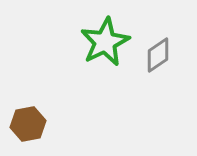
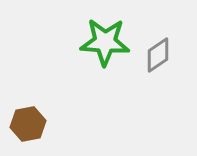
green star: rotated 30 degrees clockwise
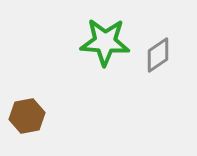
brown hexagon: moved 1 px left, 8 px up
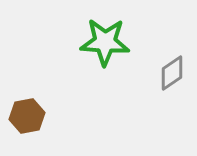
gray diamond: moved 14 px right, 18 px down
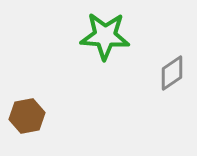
green star: moved 6 px up
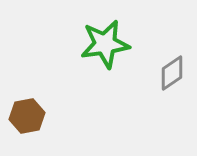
green star: moved 8 px down; rotated 12 degrees counterclockwise
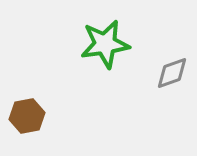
gray diamond: rotated 15 degrees clockwise
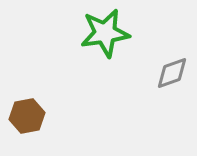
green star: moved 11 px up
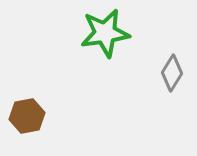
gray diamond: rotated 39 degrees counterclockwise
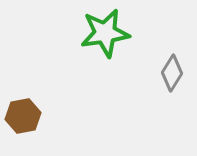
brown hexagon: moved 4 px left
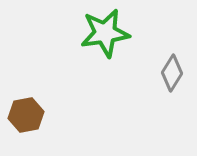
brown hexagon: moved 3 px right, 1 px up
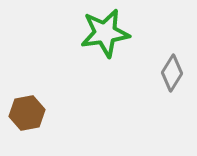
brown hexagon: moved 1 px right, 2 px up
